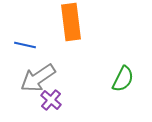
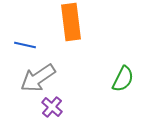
purple cross: moved 1 px right, 7 px down
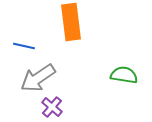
blue line: moved 1 px left, 1 px down
green semicircle: moved 1 px right, 4 px up; rotated 108 degrees counterclockwise
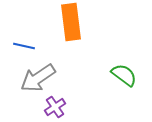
green semicircle: rotated 28 degrees clockwise
purple cross: moved 3 px right; rotated 15 degrees clockwise
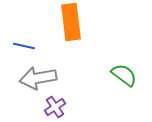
gray arrow: rotated 24 degrees clockwise
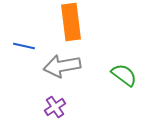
gray arrow: moved 24 px right, 12 px up
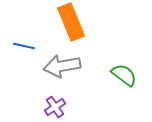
orange rectangle: rotated 15 degrees counterclockwise
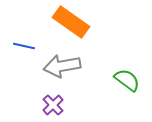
orange rectangle: rotated 33 degrees counterclockwise
green semicircle: moved 3 px right, 5 px down
purple cross: moved 2 px left, 2 px up; rotated 10 degrees counterclockwise
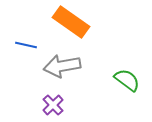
blue line: moved 2 px right, 1 px up
